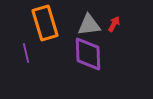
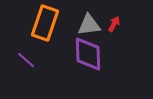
orange rectangle: rotated 36 degrees clockwise
purple line: moved 7 px down; rotated 36 degrees counterclockwise
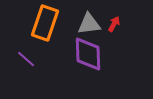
gray triangle: moved 1 px up
purple line: moved 1 px up
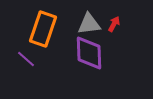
orange rectangle: moved 2 px left, 6 px down
purple diamond: moved 1 px right, 1 px up
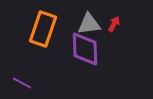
purple diamond: moved 4 px left, 4 px up
purple line: moved 4 px left, 24 px down; rotated 12 degrees counterclockwise
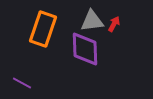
gray triangle: moved 3 px right, 3 px up
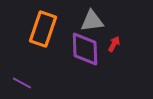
red arrow: moved 20 px down
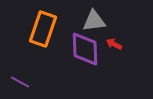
gray triangle: moved 2 px right
red arrow: rotated 91 degrees counterclockwise
purple line: moved 2 px left, 1 px up
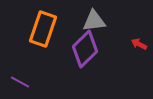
red arrow: moved 25 px right
purple diamond: rotated 48 degrees clockwise
